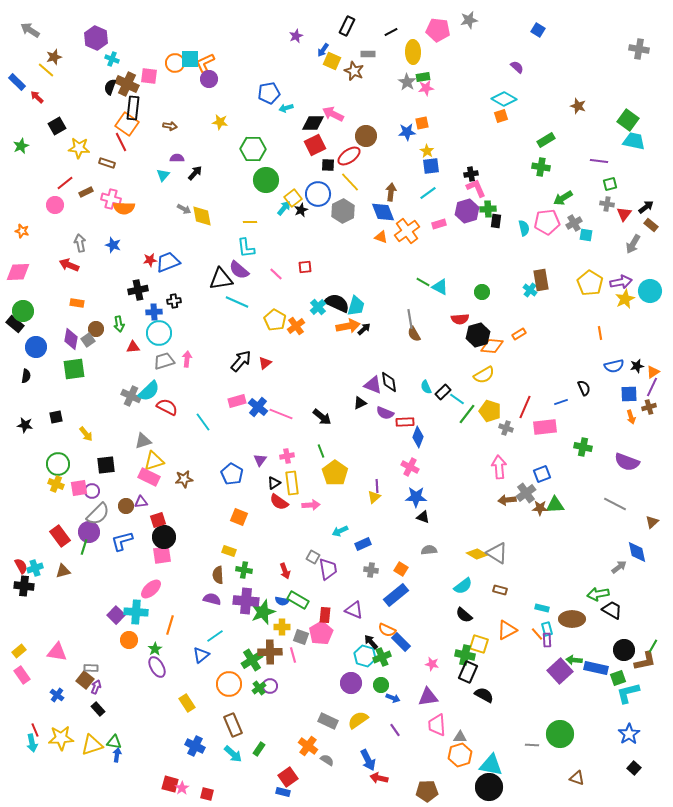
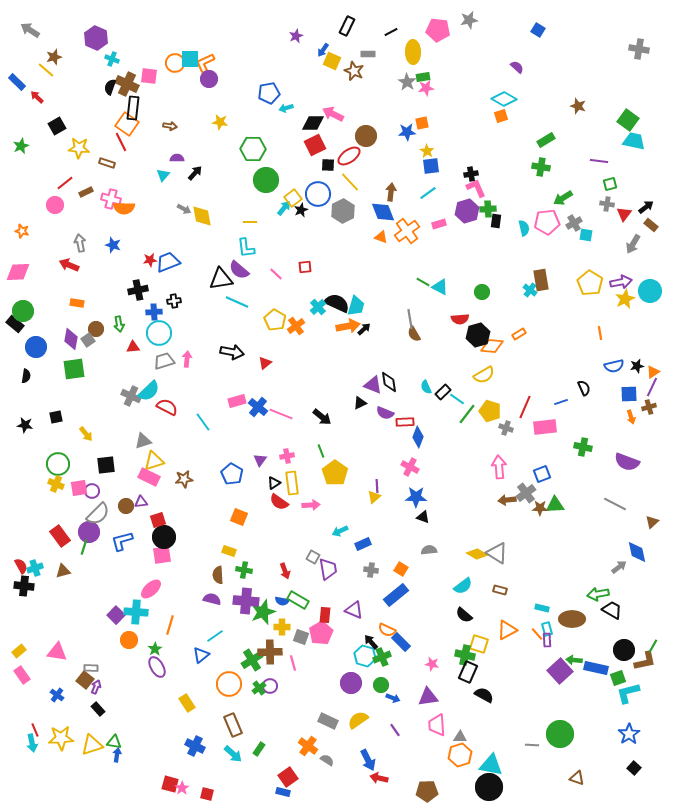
black arrow at (241, 361): moved 9 px left, 9 px up; rotated 60 degrees clockwise
pink line at (293, 655): moved 8 px down
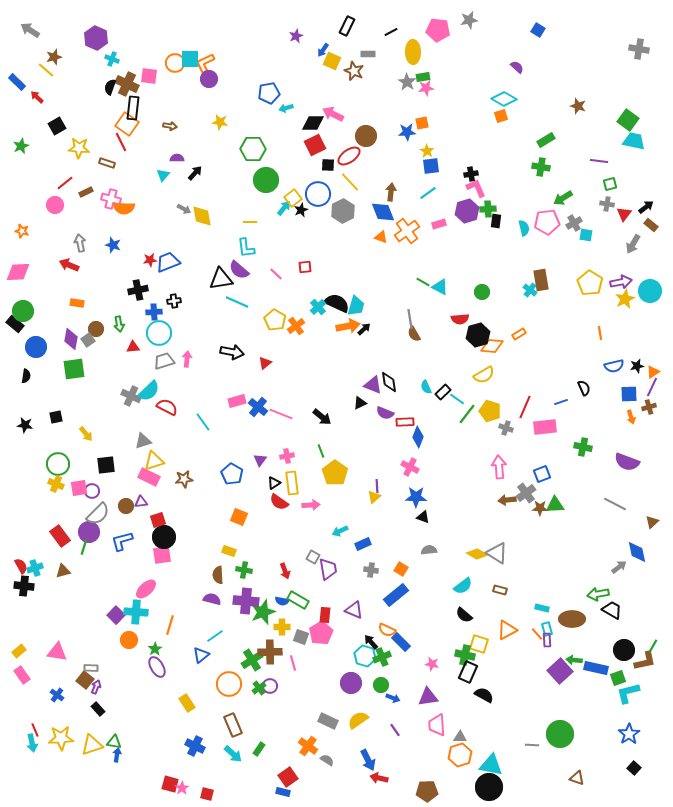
pink ellipse at (151, 589): moved 5 px left
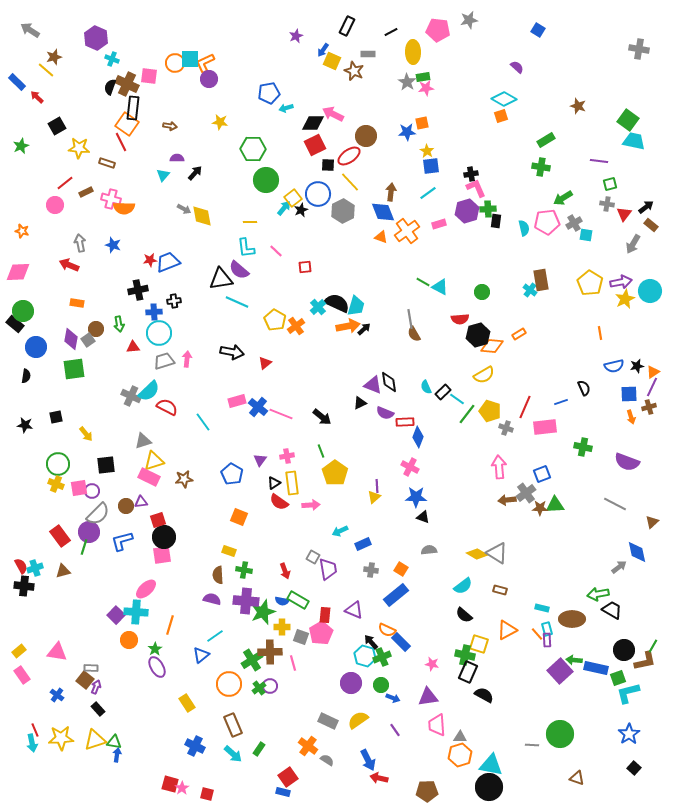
pink line at (276, 274): moved 23 px up
yellow triangle at (92, 745): moved 3 px right, 5 px up
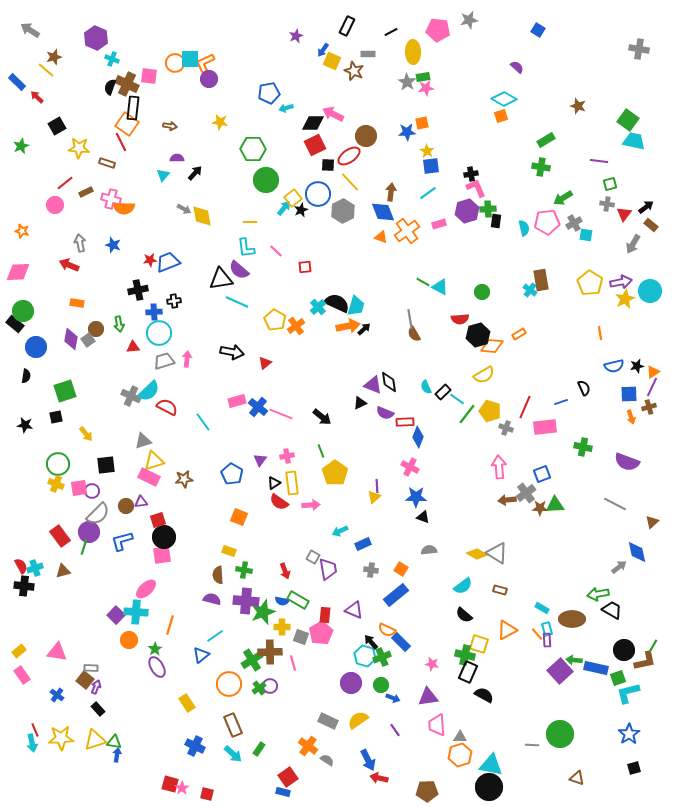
green square at (74, 369): moved 9 px left, 22 px down; rotated 10 degrees counterclockwise
cyan rectangle at (542, 608): rotated 16 degrees clockwise
black square at (634, 768): rotated 32 degrees clockwise
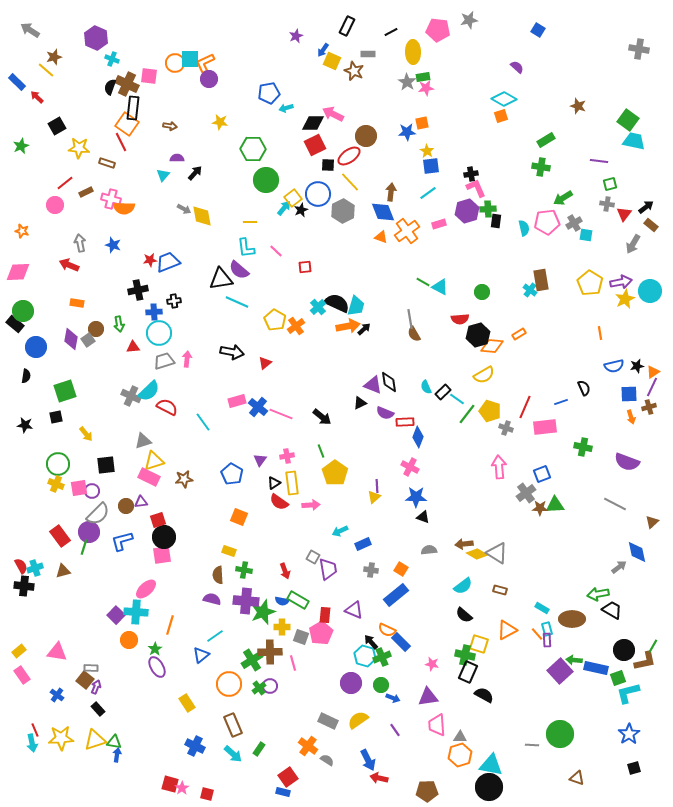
brown arrow at (507, 500): moved 43 px left, 44 px down
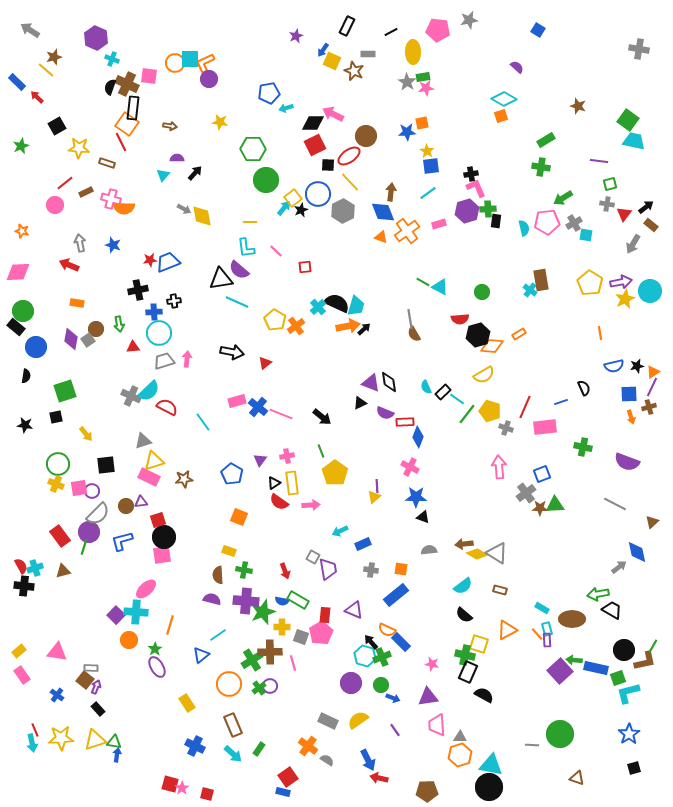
black rectangle at (15, 324): moved 1 px right, 3 px down
purple triangle at (373, 385): moved 2 px left, 2 px up
orange square at (401, 569): rotated 24 degrees counterclockwise
cyan line at (215, 636): moved 3 px right, 1 px up
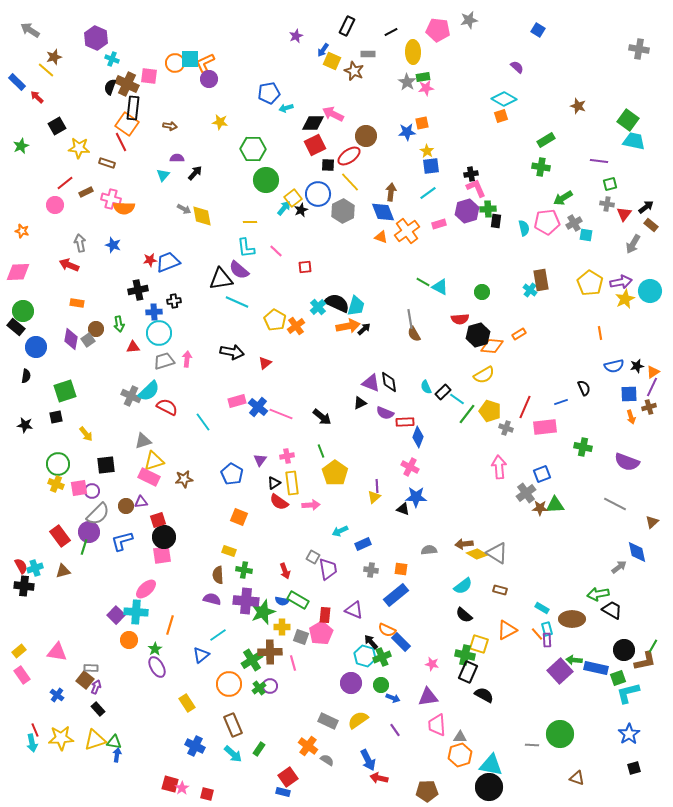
black triangle at (423, 517): moved 20 px left, 8 px up
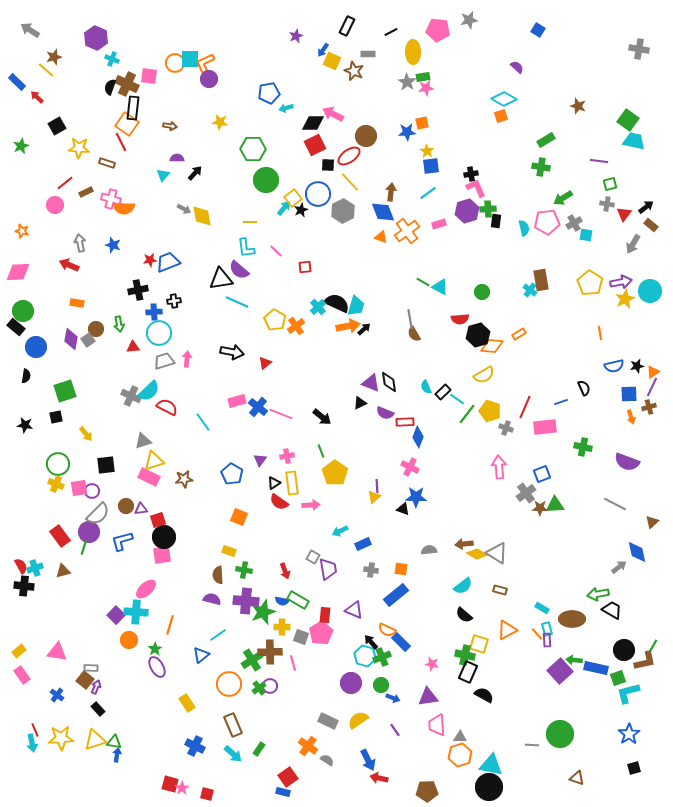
purple triangle at (141, 502): moved 7 px down
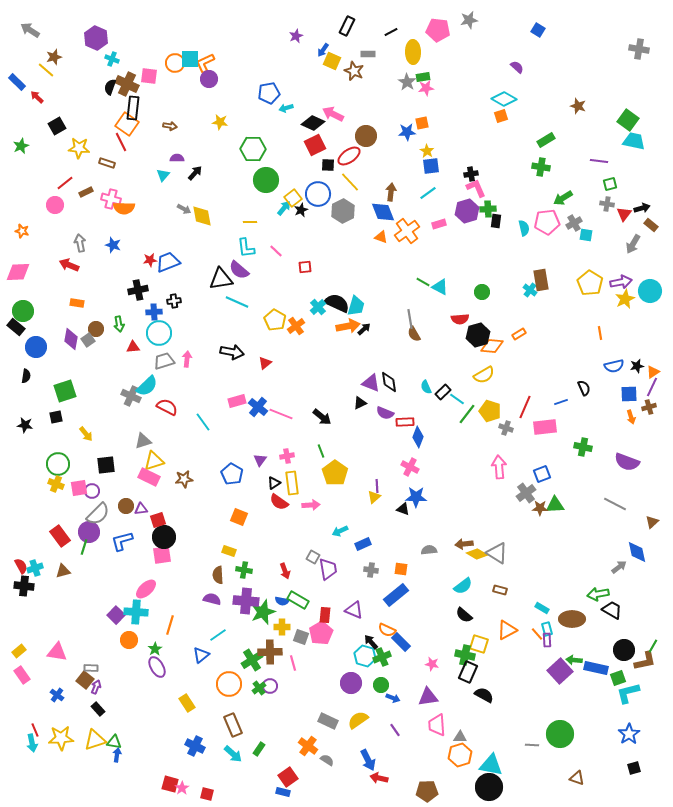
black diamond at (313, 123): rotated 25 degrees clockwise
black arrow at (646, 207): moved 4 px left, 1 px down; rotated 21 degrees clockwise
cyan semicircle at (149, 391): moved 2 px left, 5 px up
